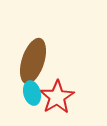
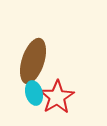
cyan ellipse: moved 2 px right
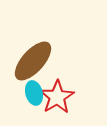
brown ellipse: rotated 24 degrees clockwise
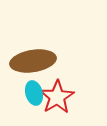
brown ellipse: rotated 39 degrees clockwise
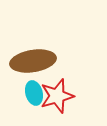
red star: moved 1 px up; rotated 16 degrees clockwise
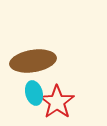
red star: moved 6 px down; rotated 20 degrees counterclockwise
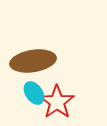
cyan ellipse: rotated 20 degrees counterclockwise
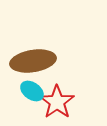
cyan ellipse: moved 2 px left, 2 px up; rotated 20 degrees counterclockwise
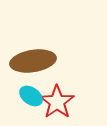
cyan ellipse: moved 1 px left, 5 px down
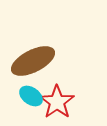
brown ellipse: rotated 18 degrees counterclockwise
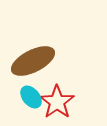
cyan ellipse: moved 1 px down; rotated 15 degrees clockwise
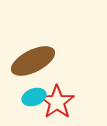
cyan ellipse: moved 3 px right; rotated 70 degrees counterclockwise
